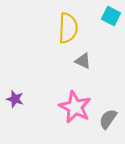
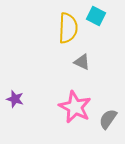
cyan square: moved 15 px left
gray triangle: moved 1 px left, 1 px down
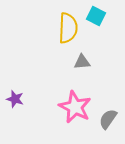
gray triangle: rotated 30 degrees counterclockwise
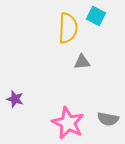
pink star: moved 7 px left, 16 px down
gray semicircle: rotated 115 degrees counterclockwise
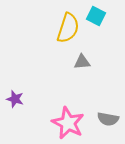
yellow semicircle: rotated 16 degrees clockwise
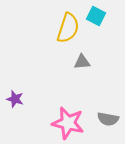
pink star: rotated 12 degrees counterclockwise
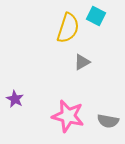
gray triangle: rotated 24 degrees counterclockwise
purple star: rotated 12 degrees clockwise
gray semicircle: moved 2 px down
pink star: moved 7 px up
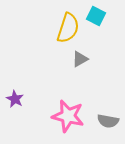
gray triangle: moved 2 px left, 3 px up
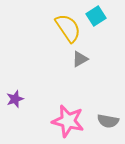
cyan square: rotated 30 degrees clockwise
yellow semicircle: rotated 52 degrees counterclockwise
purple star: rotated 24 degrees clockwise
pink star: moved 5 px down
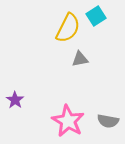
yellow semicircle: rotated 60 degrees clockwise
gray triangle: rotated 18 degrees clockwise
purple star: moved 1 px down; rotated 18 degrees counterclockwise
pink star: rotated 16 degrees clockwise
